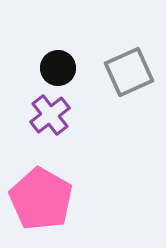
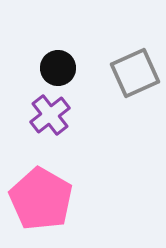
gray square: moved 6 px right, 1 px down
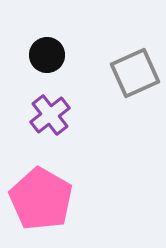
black circle: moved 11 px left, 13 px up
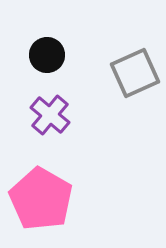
purple cross: rotated 12 degrees counterclockwise
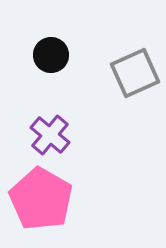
black circle: moved 4 px right
purple cross: moved 20 px down
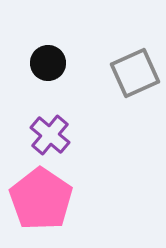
black circle: moved 3 px left, 8 px down
pink pentagon: rotated 4 degrees clockwise
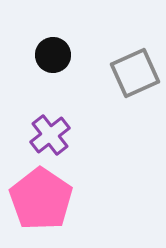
black circle: moved 5 px right, 8 px up
purple cross: rotated 12 degrees clockwise
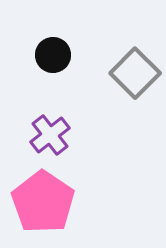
gray square: rotated 21 degrees counterclockwise
pink pentagon: moved 2 px right, 3 px down
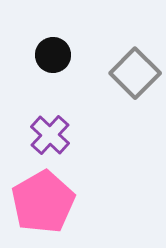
purple cross: rotated 9 degrees counterclockwise
pink pentagon: rotated 8 degrees clockwise
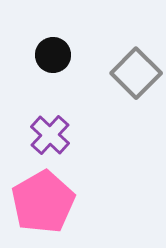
gray square: moved 1 px right
